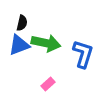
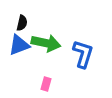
pink rectangle: moved 2 px left; rotated 32 degrees counterclockwise
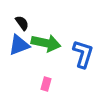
black semicircle: rotated 49 degrees counterclockwise
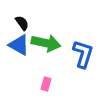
blue triangle: rotated 50 degrees clockwise
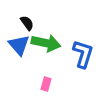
black semicircle: moved 5 px right
blue triangle: rotated 20 degrees clockwise
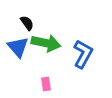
blue triangle: moved 1 px left, 2 px down
blue L-shape: rotated 12 degrees clockwise
pink rectangle: rotated 24 degrees counterclockwise
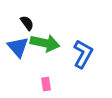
green arrow: moved 1 px left
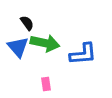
blue L-shape: rotated 56 degrees clockwise
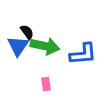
black semicircle: moved 9 px down
green arrow: moved 3 px down
blue triangle: moved 1 px up; rotated 15 degrees clockwise
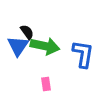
blue L-shape: rotated 76 degrees counterclockwise
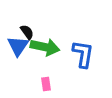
green arrow: moved 1 px down
